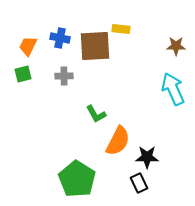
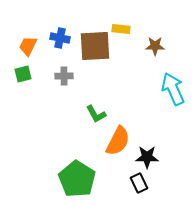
brown star: moved 21 px left
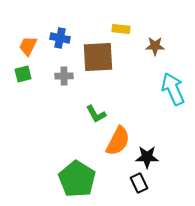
brown square: moved 3 px right, 11 px down
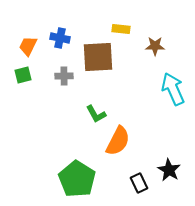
green square: moved 1 px down
black star: moved 22 px right, 13 px down; rotated 30 degrees clockwise
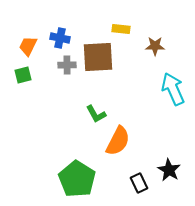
gray cross: moved 3 px right, 11 px up
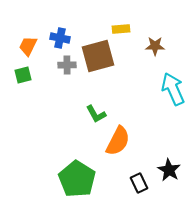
yellow rectangle: rotated 12 degrees counterclockwise
brown square: moved 1 px up; rotated 12 degrees counterclockwise
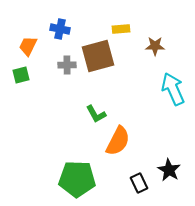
blue cross: moved 9 px up
green square: moved 2 px left
green pentagon: rotated 30 degrees counterclockwise
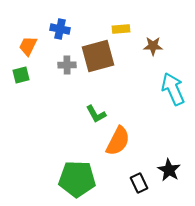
brown star: moved 2 px left
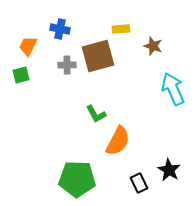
brown star: rotated 18 degrees clockwise
